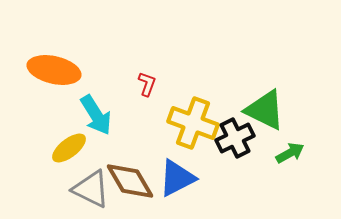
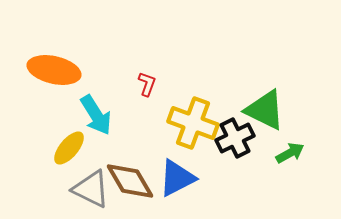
yellow ellipse: rotated 12 degrees counterclockwise
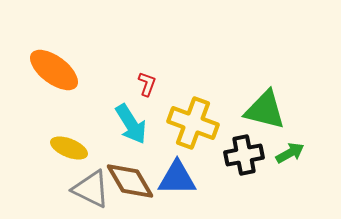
orange ellipse: rotated 24 degrees clockwise
green triangle: rotated 12 degrees counterclockwise
cyan arrow: moved 35 px right, 9 px down
black cross: moved 9 px right, 17 px down; rotated 15 degrees clockwise
yellow ellipse: rotated 72 degrees clockwise
blue triangle: rotated 27 degrees clockwise
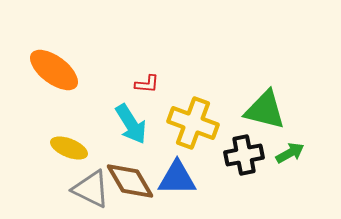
red L-shape: rotated 75 degrees clockwise
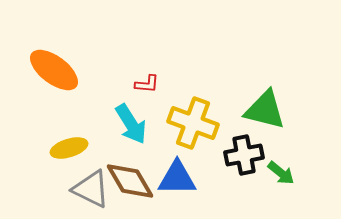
yellow ellipse: rotated 39 degrees counterclockwise
green arrow: moved 9 px left, 20 px down; rotated 68 degrees clockwise
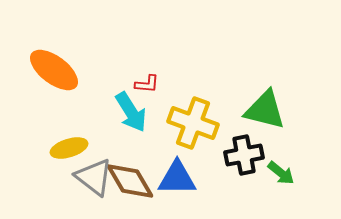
cyan arrow: moved 12 px up
gray triangle: moved 3 px right, 12 px up; rotated 12 degrees clockwise
